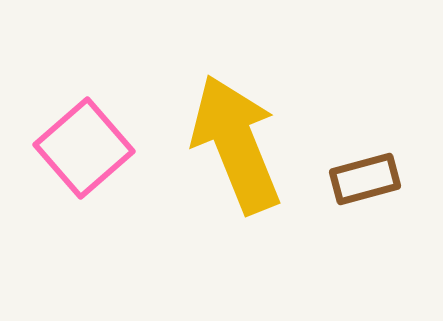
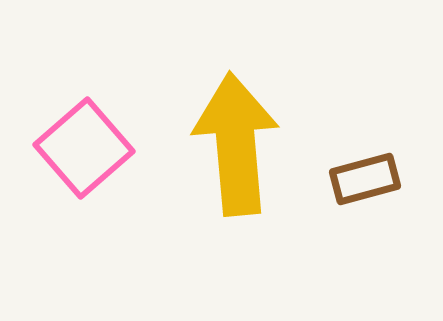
yellow arrow: rotated 17 degrees clockwise
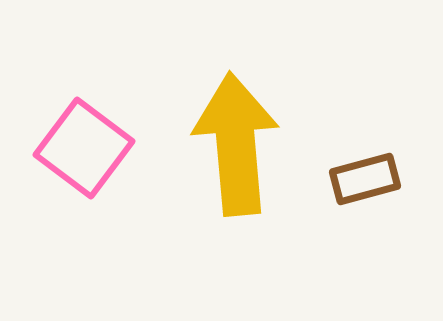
pink square: rotated 12 degrees counterclockwise
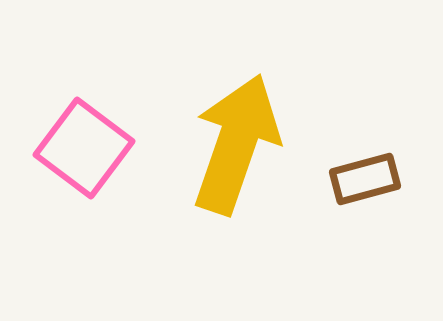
yellow arrow: rotated 24 degrees clockwise
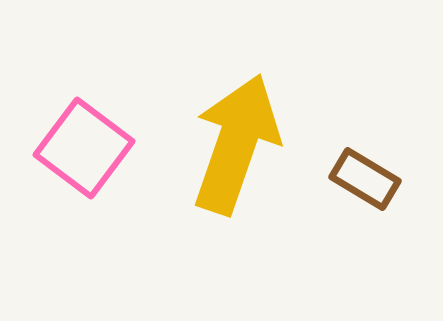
brown rectangle: rotated 46 degrees clockwise
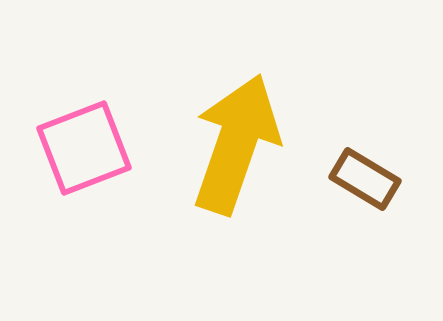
pink square: rotated 32 degrees clockwise
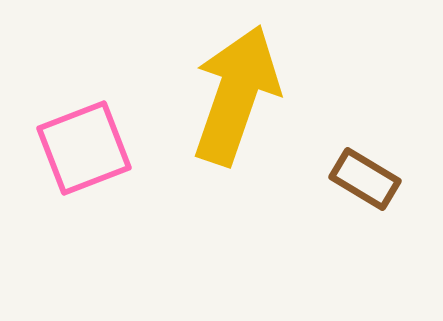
yellow arrow: moved 49 px up
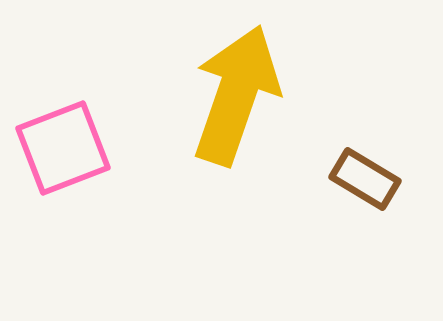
pink square: moved 21 px left
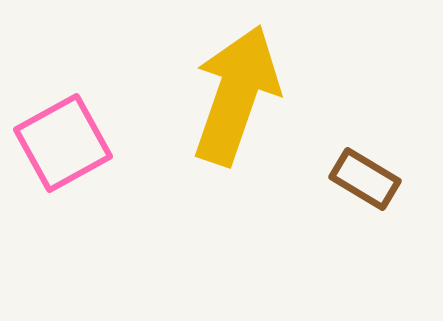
pink square: moved 5 px up; rotated 8 degrees counterclockwise
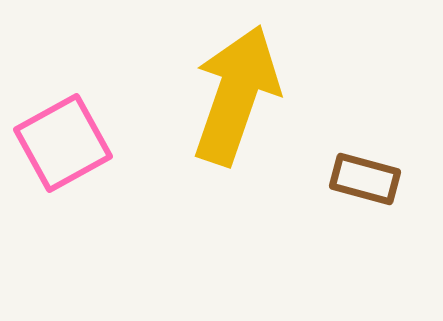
brown rectangle: rotated 16 degrees counterclockwise
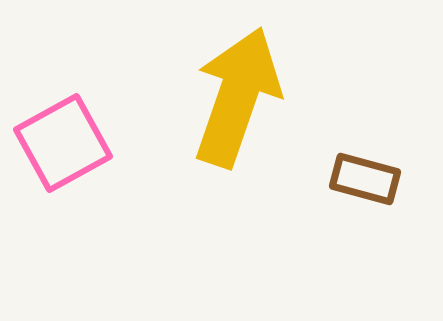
yellow arrow: moved 1 px right, 2 px down
